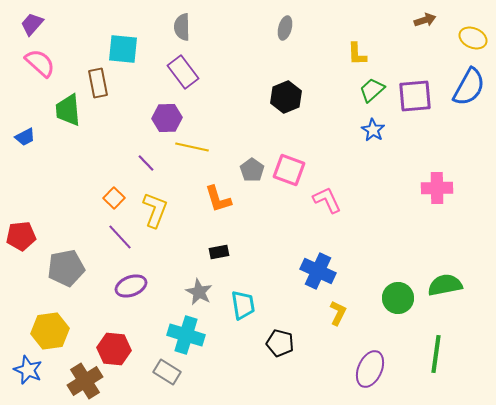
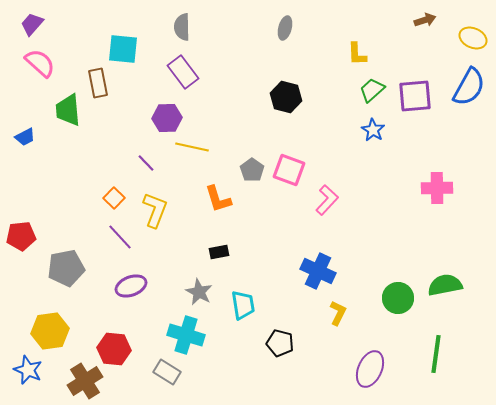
black hexagon at (286, 97): rotated 24 degrees counterclockwise
pink L-shape at (327, 200): rotated 68 degrees clockwise
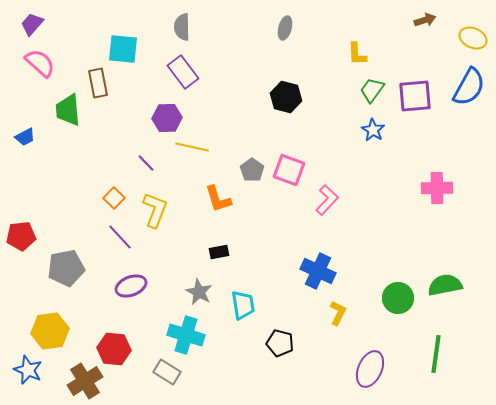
green trapezoid at (372, 90): rotated 12 degrees counterclockwise
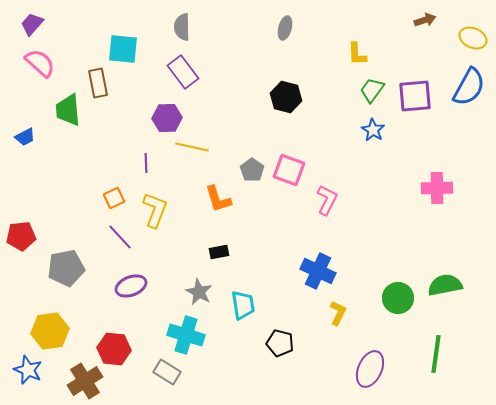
purple line at (146, 163): rotated 42 degrees clockwise
orange square at (114, 198): rotated 20 degrees clockwise
pink L-shape at (327, 200): rotated 16 degrees counterclockwise
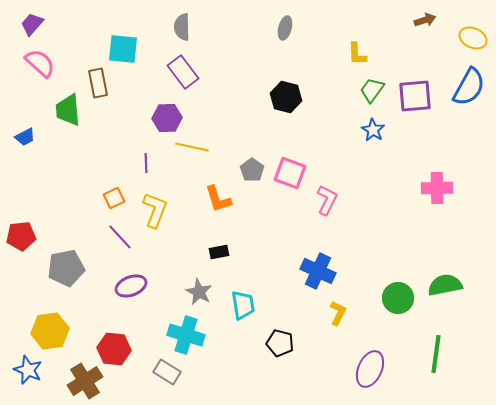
pink square at (289, 170): moved 1 px right, 3 px down
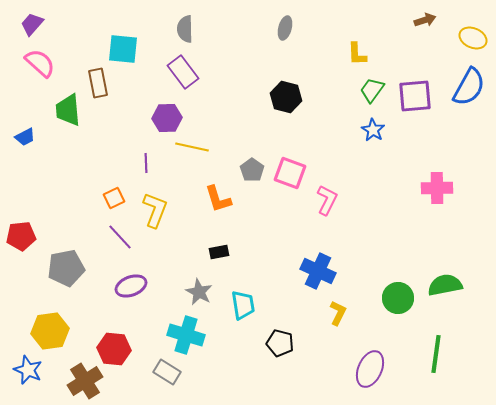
gray semicircle at (182, 27): moved 3 px right, 2 px down
